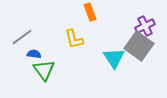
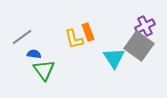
orange rectangle: moved 2 px left, 20 px down
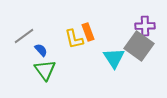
purple cross: rotated 24 degrees clockwise
gray line: moved 2 px right, 1 px up
blue semicircle: moved 7 px right, 4 px up; rotated 40 degrees clockwise
green triangle: moved 1 px right
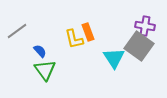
purple cross: rotated 12 degrees clockwise
gray line: moved 7 px left, 5 px up
blue semicircle: moved 1 px left, 1 px down
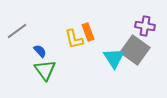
gray square: moved 4 px left, 4 px down
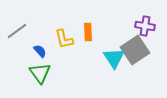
orange rectangle: rotated 18 degrees clockwise
yellow L-shape: moved 10 px left
gray square: rotated 20 degrees clockwise
green triangle: moved 5 px left, 3 px down
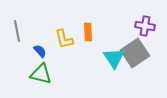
gray line: rotated 65 degrees counterclockwise
gray square: moved 3 px down
green triangle: moved 1 px right, 1 px down; rotated 40 degrees counterclockwise
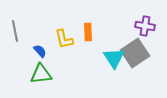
gray line: moved 2 px left
green triangle: rotated 20 degrees counterclockwise
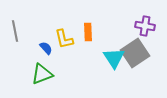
blue semicircle: moved 6 px right, 3 px up
green triangle: moved 1 px right; rotated 15 degrees counterclockwise
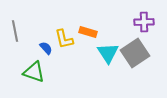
purple cross: moved 1 px left, 4 px up; rotated 12 degrees counterclockwise
orange rectangle: rotated 72 degrees counterclockwise
cyan triangle: moved 6 px left, 5 px up
green triangle: moved 8 px left, 2 px up; rotated 40 degrees clockwise
